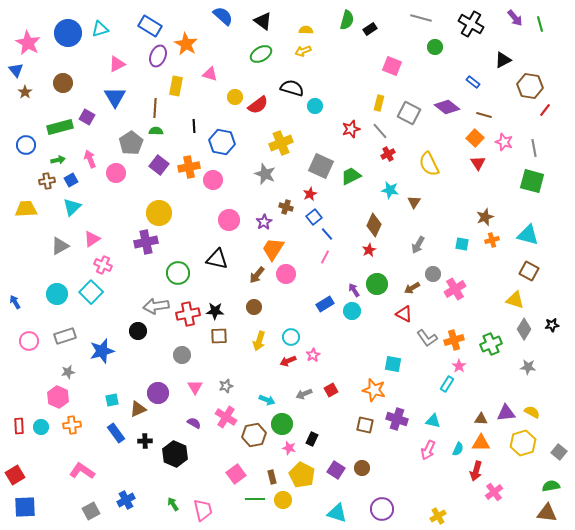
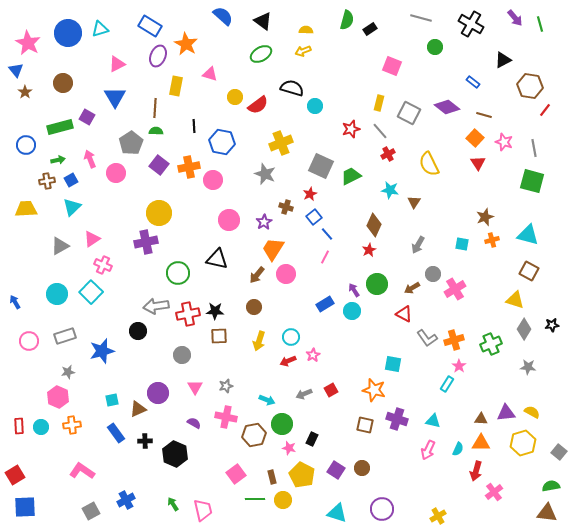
pink cross at (226, 417): rotated 20 degrees counterclockwise
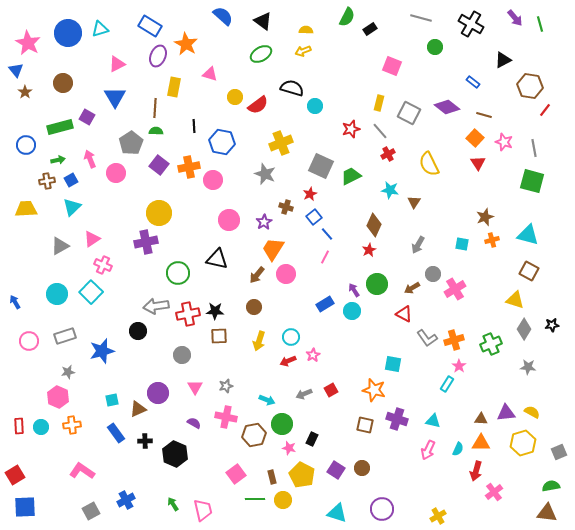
green semicircle at (347, 20): moved 3 px up; rotated 12 degrees clockwise
yellow rectangle at (176, 86): moved 2 px left, 1 px down
gray square at (559, 452): rotated 28 degrees clockwise
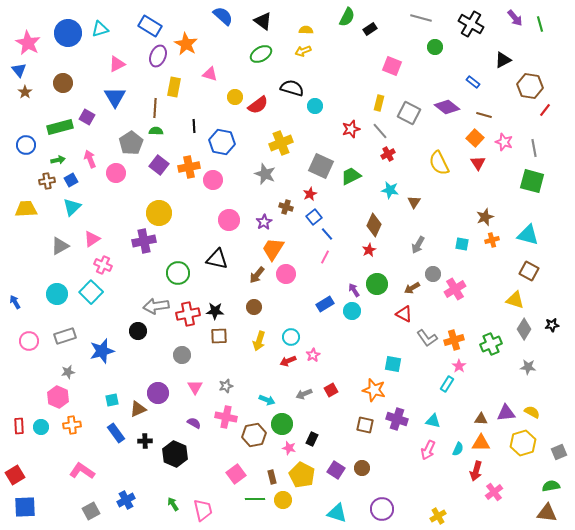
blue triangle at (16, 70): moved 3 px right
yellow semicircle at (429, 164): moved 10 px right, 1 px up
purple cross at (146, 242): moved 2 px left, 1 px up
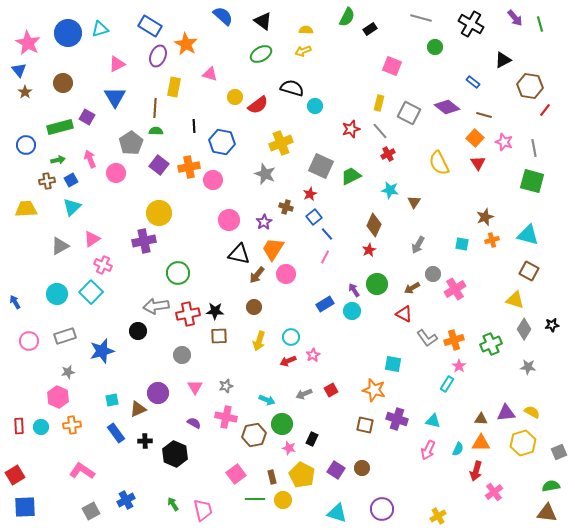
black triangle at (217, 259): moved 22 px right, 5 px up
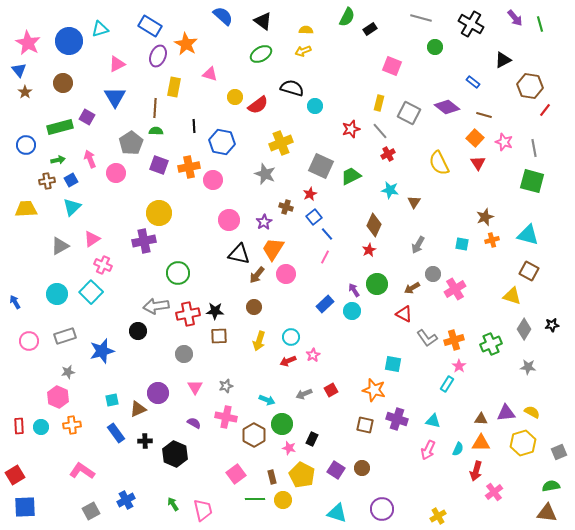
blue circle at (68, 33): moved 1 px right, 8 px down
purple square at (159, 165): rotated 18 degrees counterclockwise
yellow triangle at (515, 300): moved 3 px left, 4 px up
blue rectangle at (325, 304): rotated 12 degrees counterclockwise
gray circle at (182, 355): moved 2 px right, 1 px up
brown hexagon at (254, 435): rotated 20 degrees counterclockwise
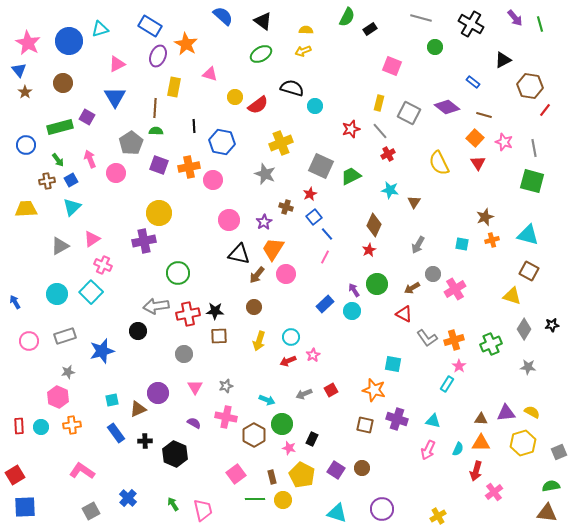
green arrow at (58, 160): rotated 64 degrees clockwise
blue cross at (126, 500): moved 2 px right, 2 px up; rotated 18 degrees counterclockwise
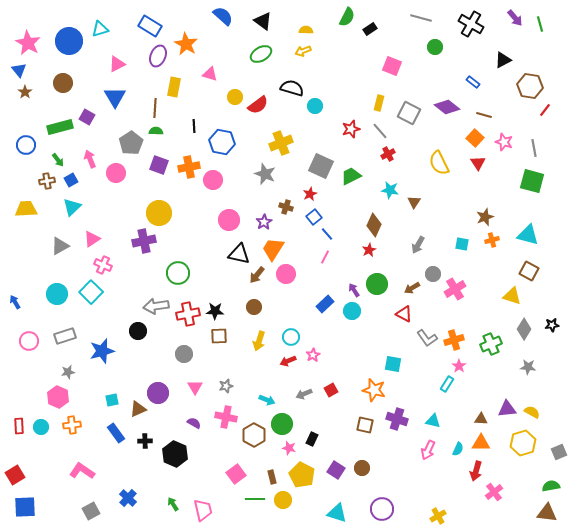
purple triangle at (506, 413): moved 1 px right, 4 px up
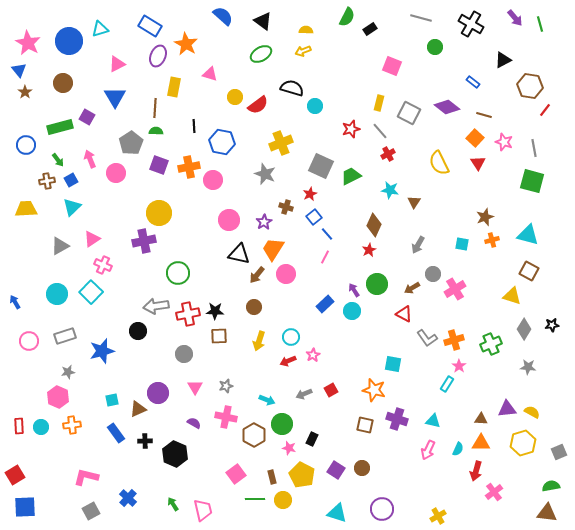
pink L-shape at (82, 471): moved 4 px right, 6 px down; rotated 20 degrees counterclockwise
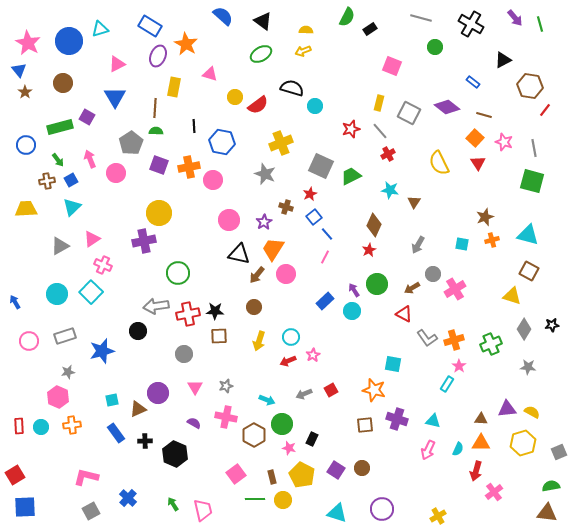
blue rectangle at (325, 304): moved 3 px up
brown square at (365, 425): rotated 18 degrees counterclockwise
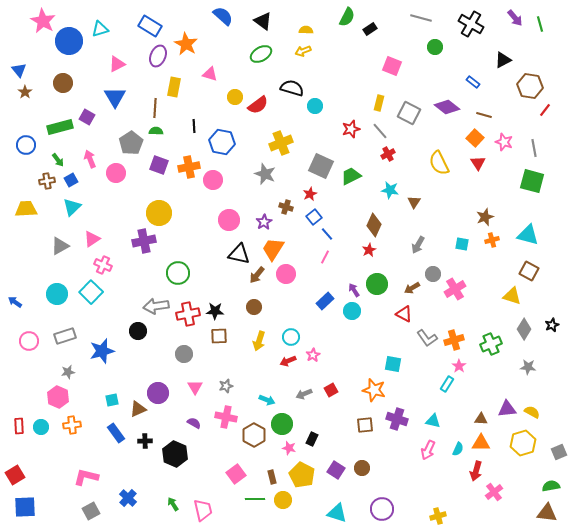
pink star at (28, 43): moved 15 px right, 22 px up
blue arrow at (15, 302): rotated 24 degrees counterclockwise
black star at (552, 325): rotated 16 degrees counterclockwise
yellow cross at (438, 516): rotated 14 degrees clockwise
